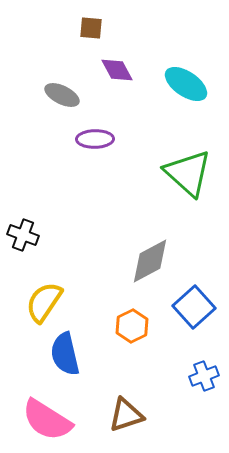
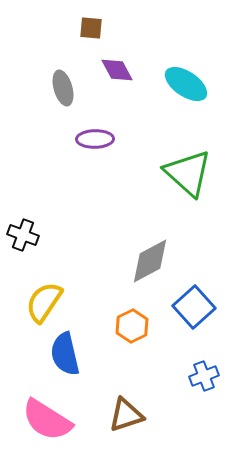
gray ellipse: moved 1 px right, 7 px up; rotated 48 degrees clockwise
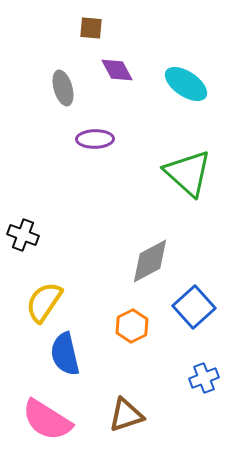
blue cross: moved 2 px down
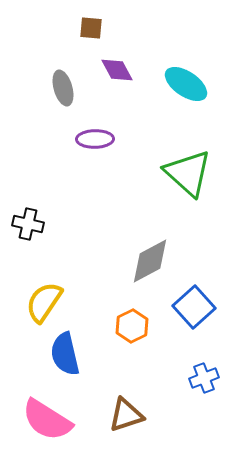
black cross: moved 5 px right, 11 px up; rotated 8 degrees counterclockwise
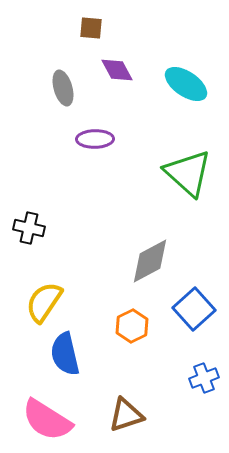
black cross: moved 1 px right, 4 px down
blue square: moved 2 px down
